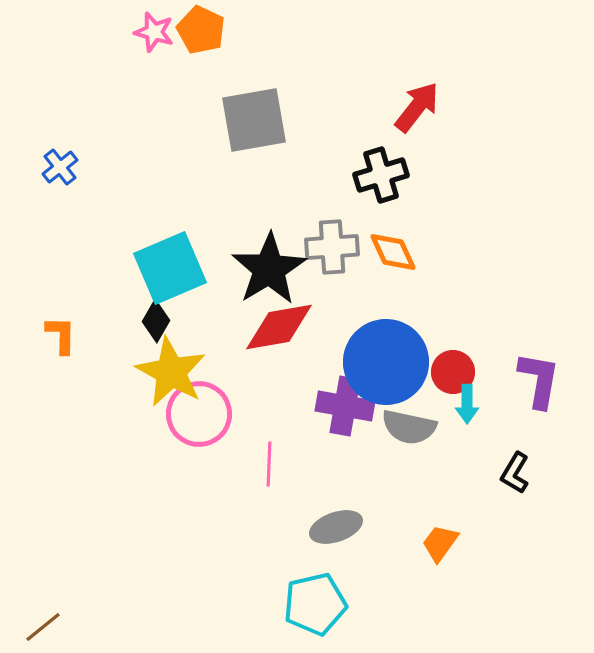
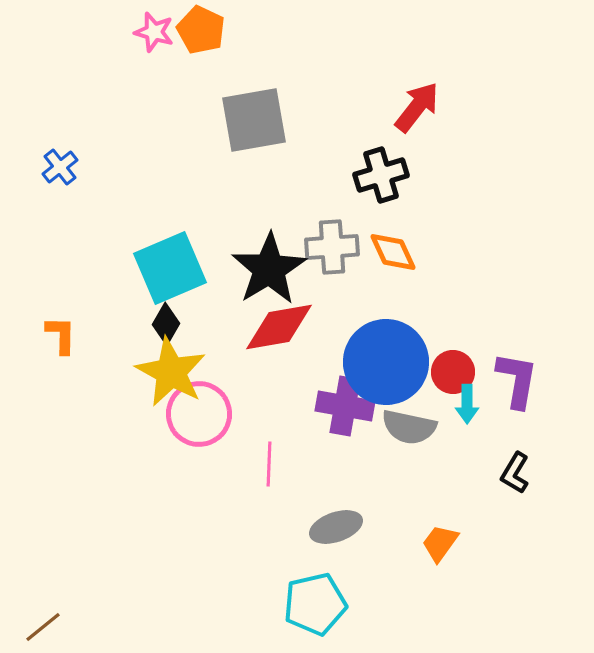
black diamond: moved 10 px right, 3 px down
purple L-shape: moved 22 px left
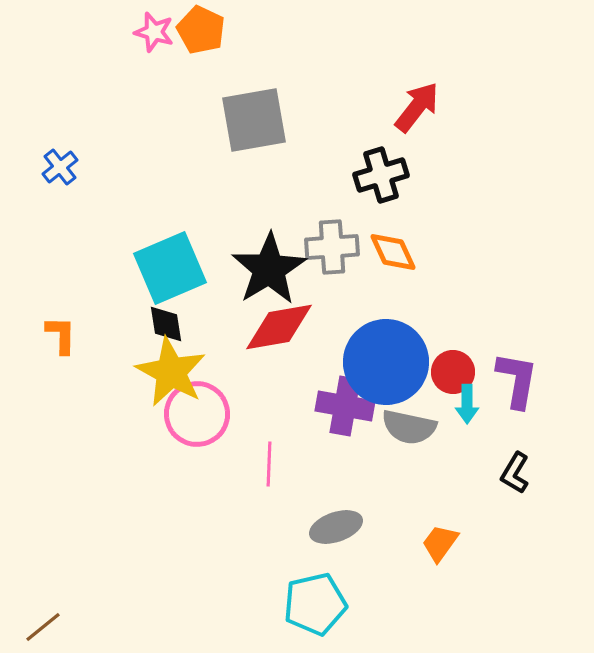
black diamond: rotated 39 degrees counterclockwise
pink circle: moved 2 px left
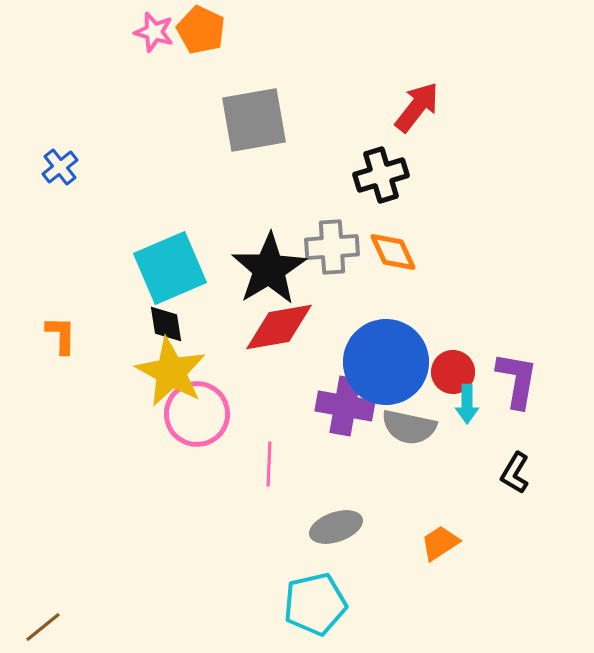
orange trapezoid: rotated 21 degrees clockwise
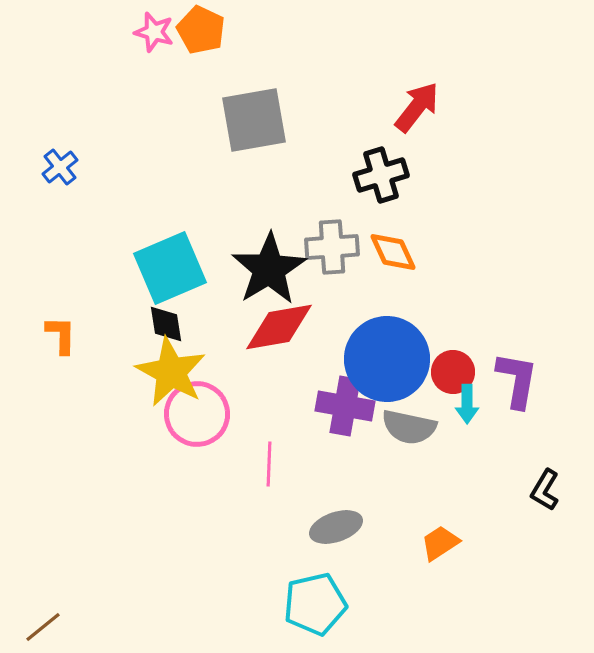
blue circle: moved 1 px right, 3 px up
black L-shape: moved 30 px right, 17 px down
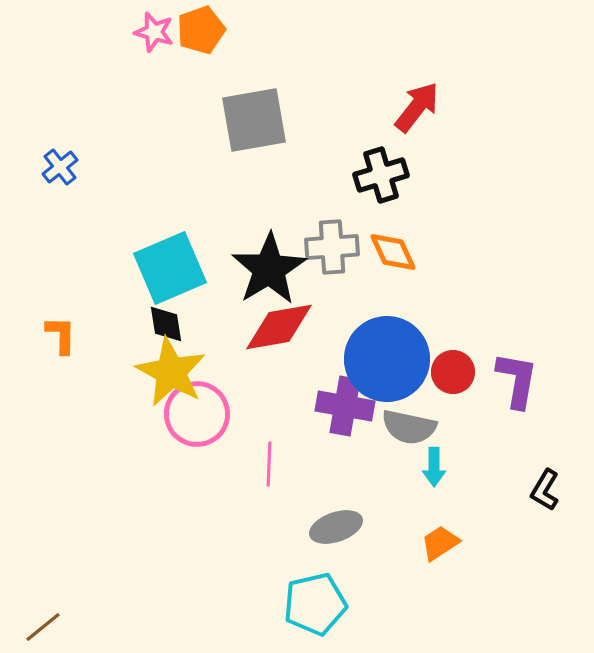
orange pentagon: rotated 27 degrees clockwise
cyan arrow: moved 33 px left, 63 px down
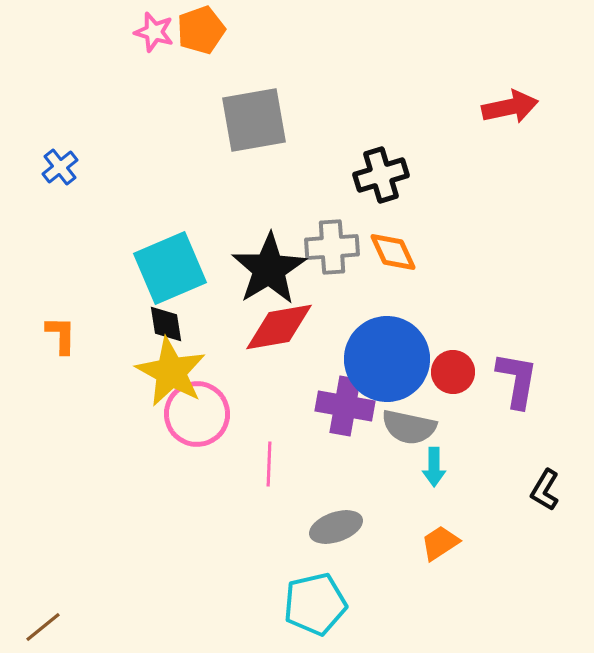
red arrow: moved 93 px right; rotated 40 degrees clockwise
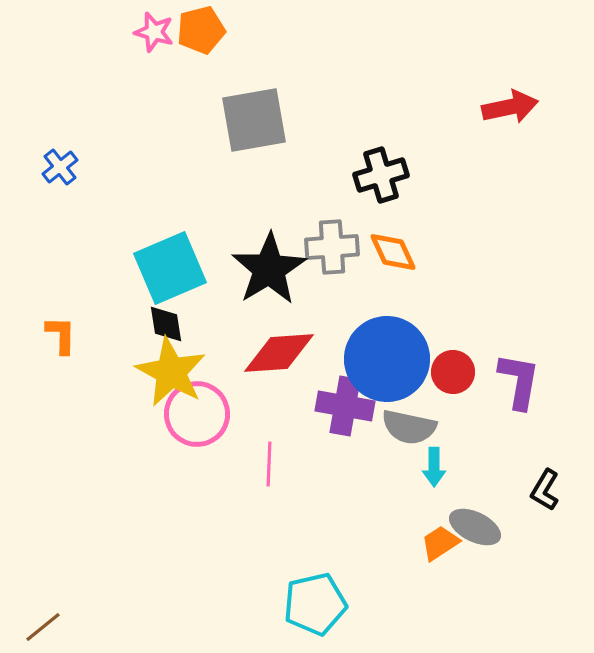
orange pentagon: rotated 6 degrees clockwise
red diamond: moved 26 px down; rotated 6 degrees clockwise
purple L-shape: moved 2 px right, 1 px down
gray ellipse: moved 139 px right; rotated 45 degrees clockwise
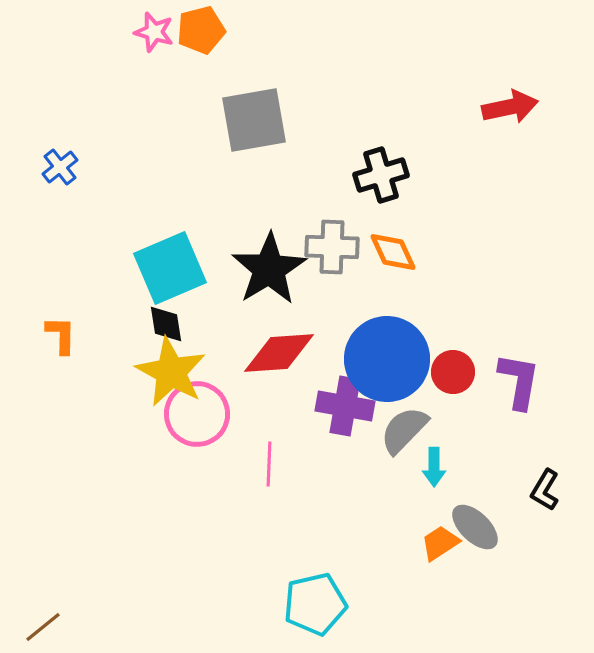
gray cross: rotated 6 degrees clockwise
gray semicircle: moved 5 px left, 3 px down; rotated 122 degrees clockwise
gray ellipse: rotated 18 degrees clockwise
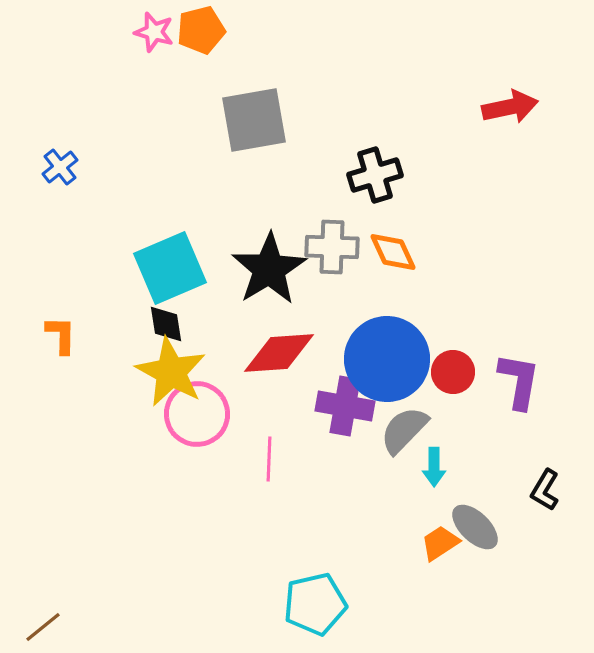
black cross: moved 6 px left
pink line: moved 5 px up
